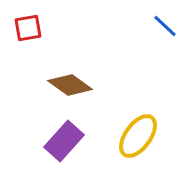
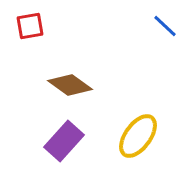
red square: moved 2 px right, 2 px up
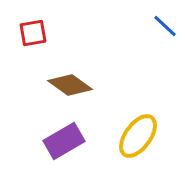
red square: moved 3 px right, 7 px down
purple rectangle: rotated 18 degrees clockwise
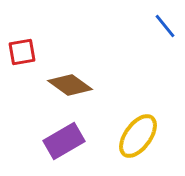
blue line: rotated 8 degrees clockwise
red square: moved 11 px left, 19 px down
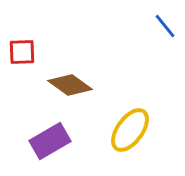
red square: rotated 8 degrees clockwise
yellow ellipse: moved 8 px left, 6 px up
purple rectangle: moved 14 px left
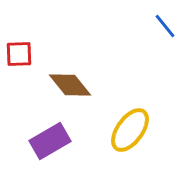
red square: moved 3 px left, 2 px down
brown diamond: rotated 15 degrees clockwise
